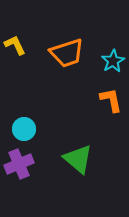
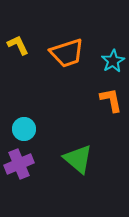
yellow L-shape: moved 3 px right
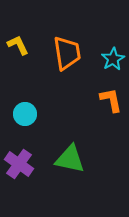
orange trapezoid: rotated 81 degrees counterclockwise
cyan star: moved 2 px up
cyan circle: moved 1 px right, 15 px up
green triangle: moved 8 px left; rotated 28 degrees counterclockwise
purple cross: rotated 32 degrees counterclockwise
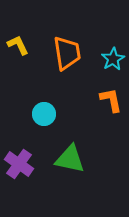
cyan circle: moved 19 px right
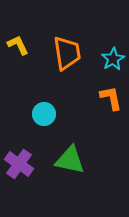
orange L-shape: moved 2 px up
green triangle: moved 1 px down
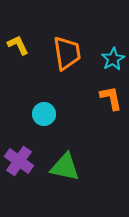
green triangle: moved 5 px left, 7 px down
purple cross: moved 3 px up
